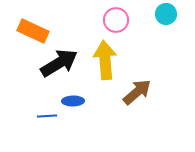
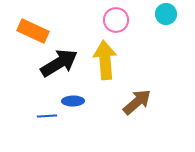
brown arrow: moved 10 px down
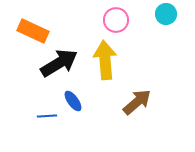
blue ellipse: rotated 55 degrees clockwise
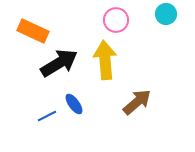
blue ellipse: moved 1 px right, 3 px down
blue line: rotated 24 degrees counterclockwise
